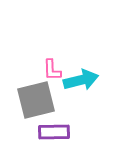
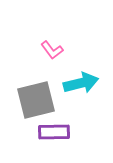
pink L-shape: moved 20 px up; rotated 35 degrees counterclockwise
cyan arrow: moved 3 px down
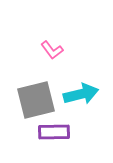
cyan arrow: moved 11 px down
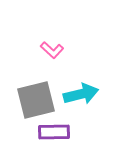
pink L-shape: rotated 10 degrees counterclockwise
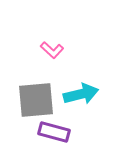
gray square: rotated 9 degrees clockwise
purple rectangle: rotated 16 degrees clockwise
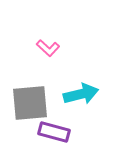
pink L-shape: moved 4 px left, 2 px up
gray square: moved 6 px left, 3 px down
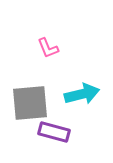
pink L-shape: rotated 25 degrees clockwise
cyan arrow: moved 1 px right
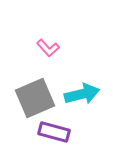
pink L-shape: rotated 20 degrees counterclockwise
gray square: moved 5 px right, 5 px up; rotated 18 degrees counterclockwise
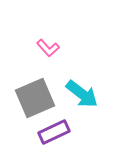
cyan arrow: rotated 52 degrees clockwise
purple rectangle: rotated 40 degrees counterclockwise
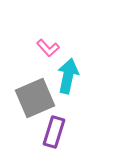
cyan arrow: moved 14 px left, 18 px up; rotated 116 degrees counterclockwise
purple rectangle: rotated 48 degrees counterclockwise
